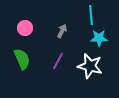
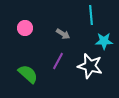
gray arrow: moved 1 px right, 3 px down; rotated 96 degrees clockwise
cyan star: moved 5 px right, 3 px down
green semicircle: moved 6 px right, 15 px down; rotated 25 degrees counterclockwise
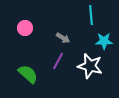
gray arrow: moved 4 px down
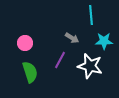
pink circle: moved 15 px down
gray arrow: moved 9 px right
purple line: moved 2 px right, 1 px up
green semicircle: moved 2 px right, 2 px up; rotated 30 degrees clockwise
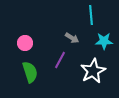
white star: moved 3 px right, 5 px down; rotated 30 degrees clockwise
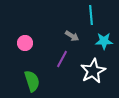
gray arrow: moved 2 px up
purple line: moved 2 px right, 1 px up
green semicircle: moved 2 px right, 9 px down
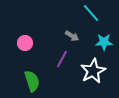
cyan line: moved 2 px up; rotated 36 degrees counterclockwise
cyan star: moved 1 px down
